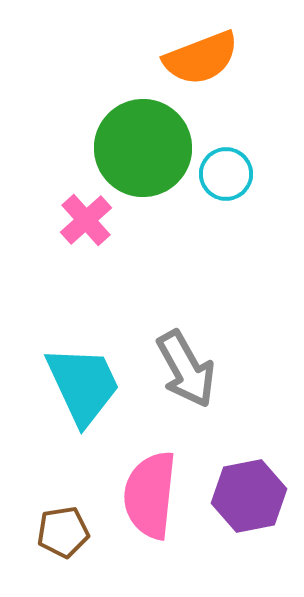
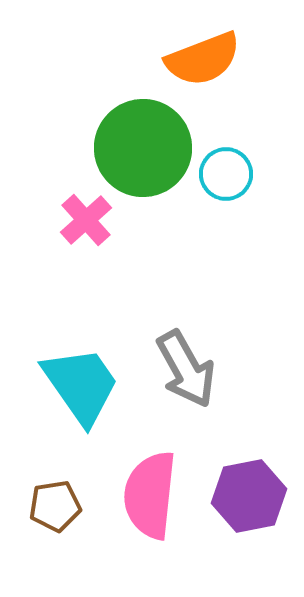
orange semicircle: moved 2 px right, 1 px down
cyan trapezoid: moved 2 px left; rotated 10 degrees counterclockwise
brown pentagon: moved 8 px left, 26 px up
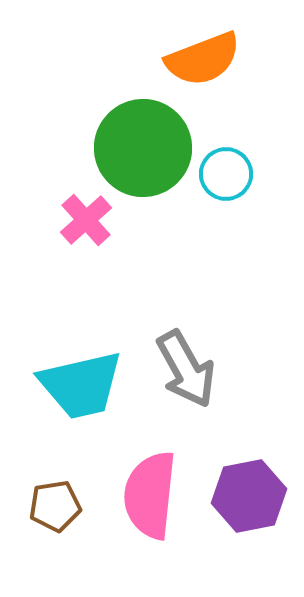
cyan trapezoid: rotated 112 degrees clockwise
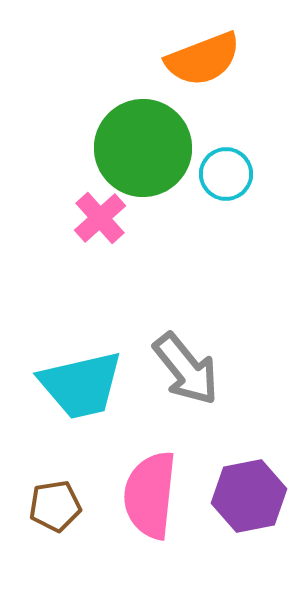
pink cross: moved 14 px right, 2 px up
gray arrow: rotated 10 degrees counterclockwise
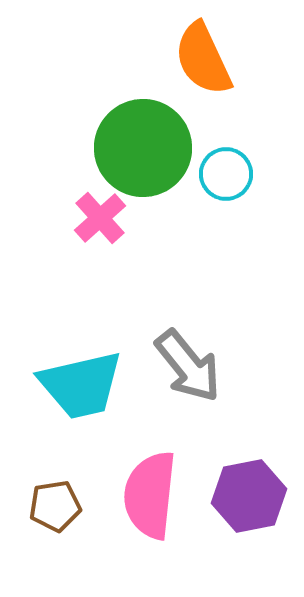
orange semicircle: rotated 86 degrees clockwise
gray arrow: moved 2 px right, 3 px up
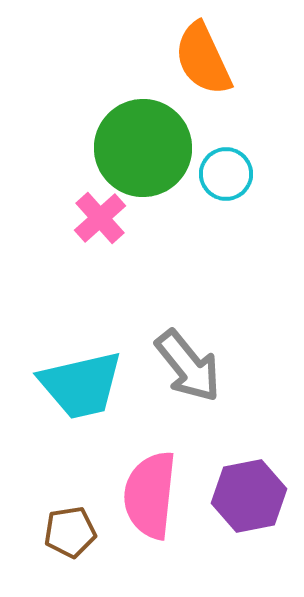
brown pentagon: moved 15 px right, 26 px down
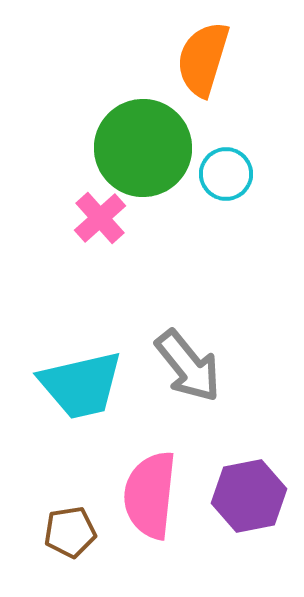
orange semicircle: rotated 42 degrees clockwise
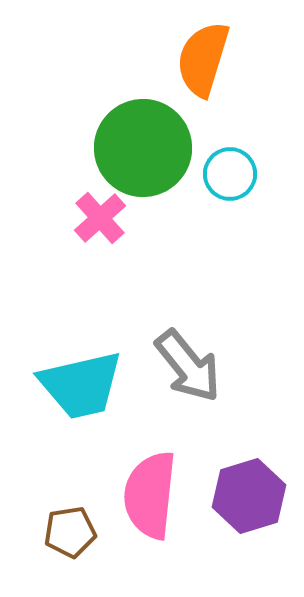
cyan circle: moved 4 px right
purple hexagon: rotated 6 degrees counterclockwise
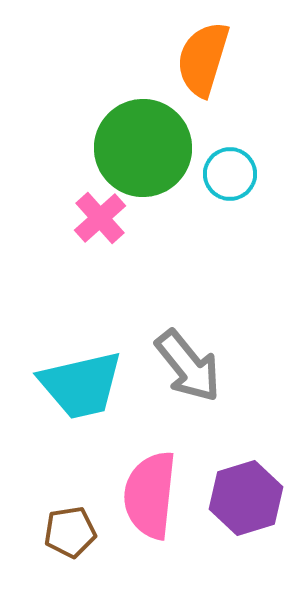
purple hexagon: moved 3 px left, 2 px down
